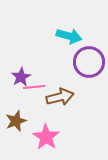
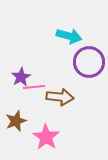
brown arrow: rotated 20 degrees clockwise
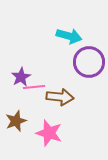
pink star: moved 3 px right, 4 px up; rotated 16 degrees counterclockwise
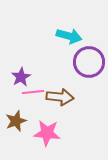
pink line: moved 1 px left, 5 px down
pink star: moved 2 px left; rotated 12 degrees counterclockwise
